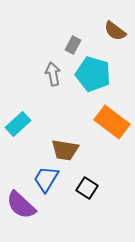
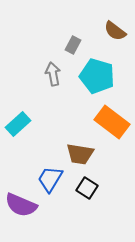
cyan pentagon: moved 4 px right, 2 px down
brown trapezoid: moved 15 px right, 4 px down
blue trapezoid: moved 4 px right
purple semicircle: rotated 20 degrees counterclockwise
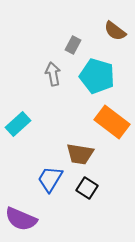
purple semicircle: moved 14 px down
